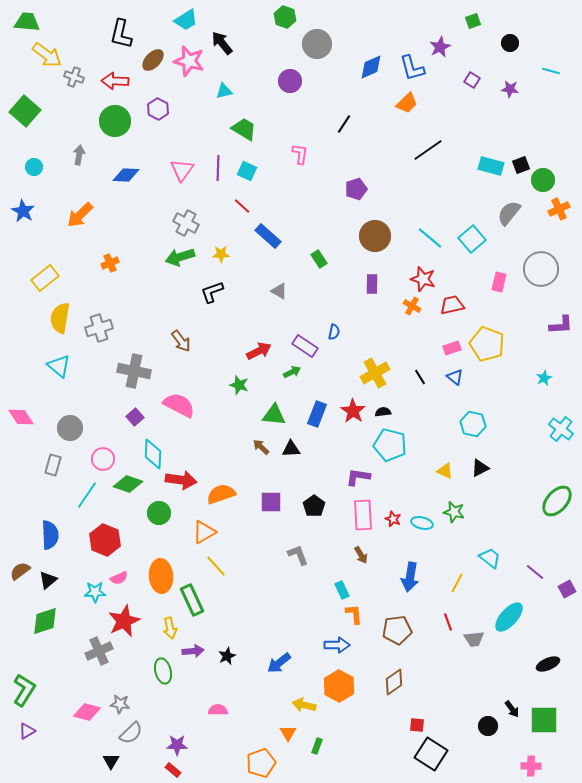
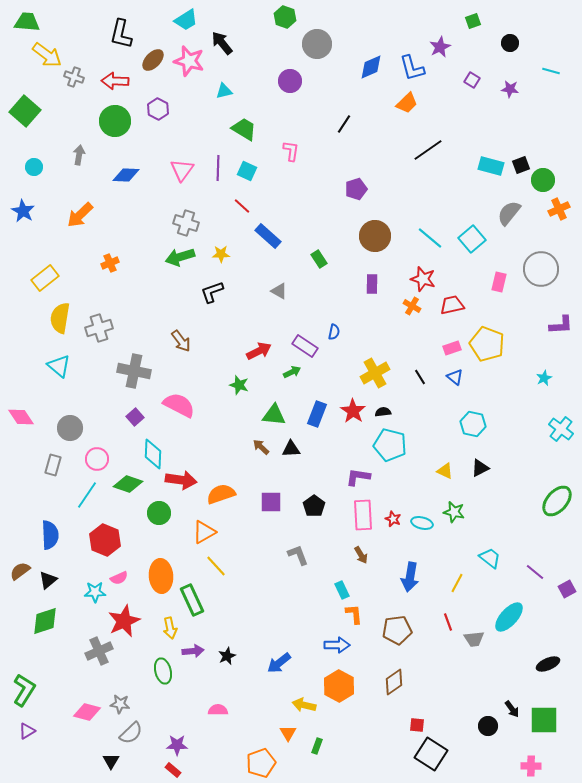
pink L-shape at (300, 154): moved 9 px left, 3 px up
gray cross at (186, 223): rotated 10 degrees counterclockwise
pink circle at (103, 459): moved 6 px left
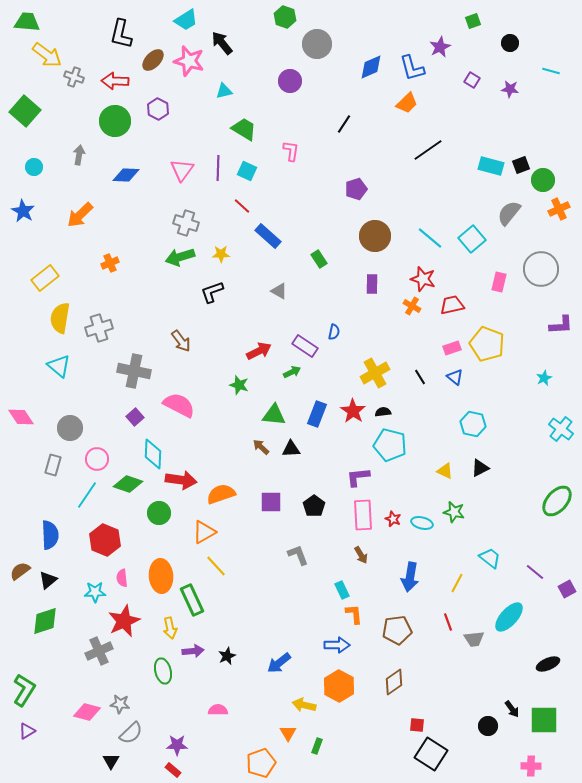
purple L-shape at (358, 477): rotated 15 degrees counterclockwise
pink semicircle at (119, 578): moved 3 px right; rotated 108 degrees clockwise
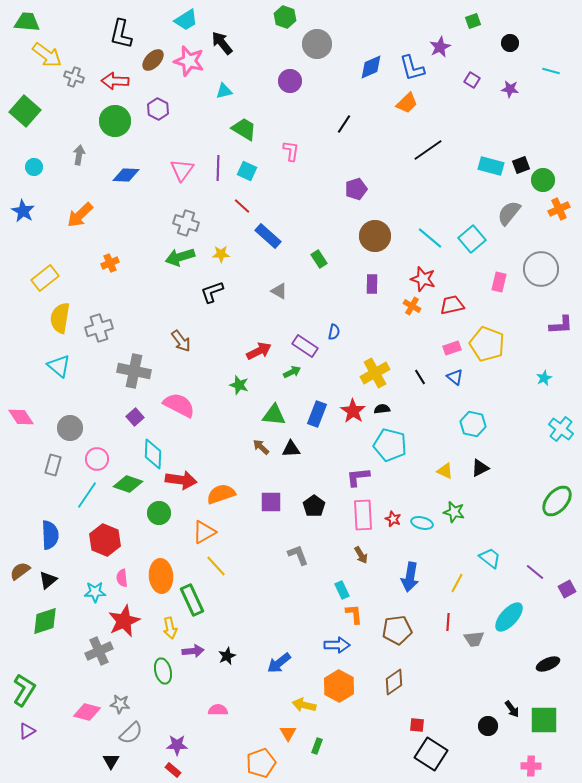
black semicircle at (383, 412): moved 1 px left, 3 px up
red line at (448, 622): rotated 24 degrees clockwise
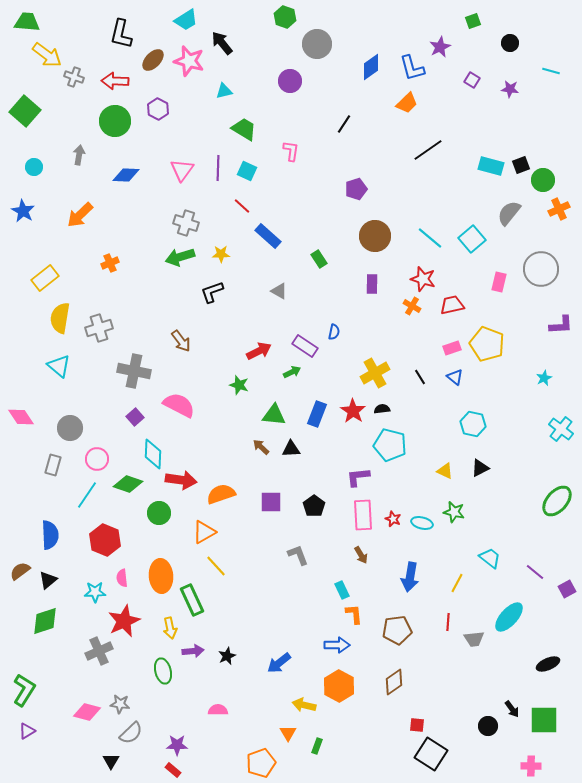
blue diamond at (371, 67): rotated 12 degrees counterclockwise
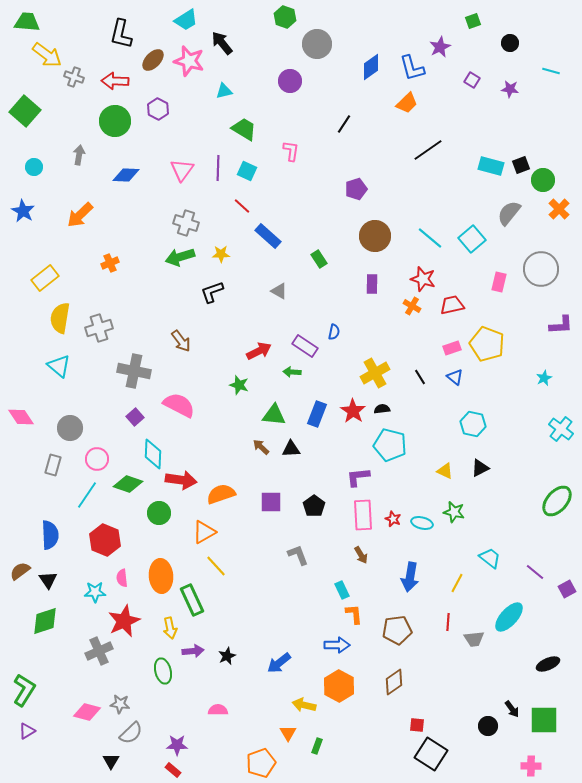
orange cross at (559, 209): rotated 20 degrees counterclockwise
green arrow at (292, 372): rotated 150 degrees counterclockwise
black triangle at (48, 580): rotated 24 degrees counterclockwise
